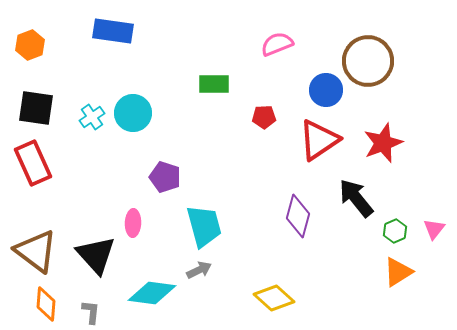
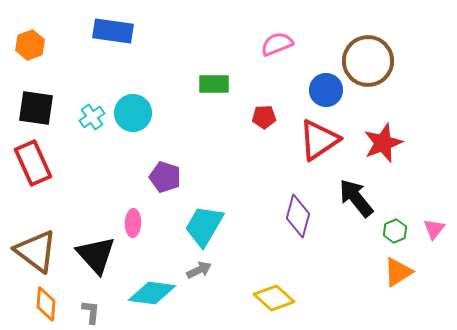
cyan trapezoid: rotated 135 degrees counterclockwise
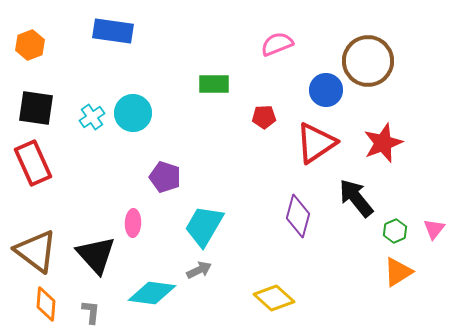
red triangle: moved 3 px left, 3 px down
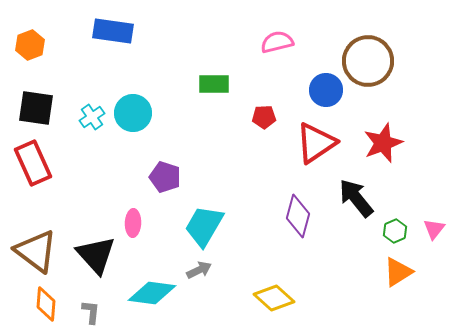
pink semicircle: moved 2 px up; rotated 8 degrees clockwise
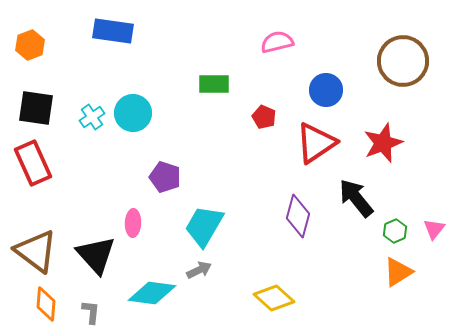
brown circle: moved 35 px right
red pentagon: rotated 25 degrees clockwise
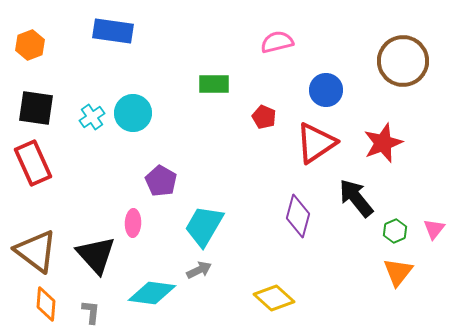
purple pentagon: moved 4 px left, 4 px down; rotated 12 degrees clockwise
orange triangle: rotated 20 degrees counterclockwise
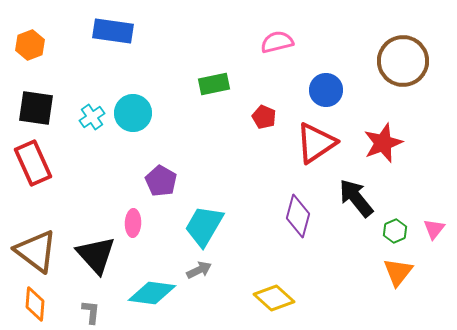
green rectangle: rotated 12 degrees counterclockwise
orange diamond: moved 11 px left
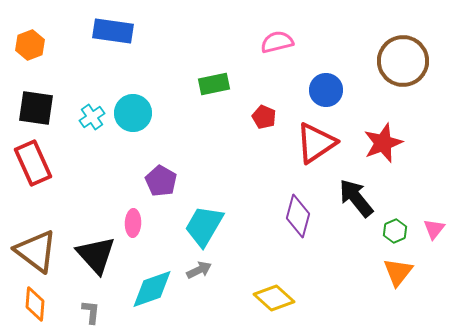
cyan diamond: moved 4 px up; rotated 27 degrees counterclockwise
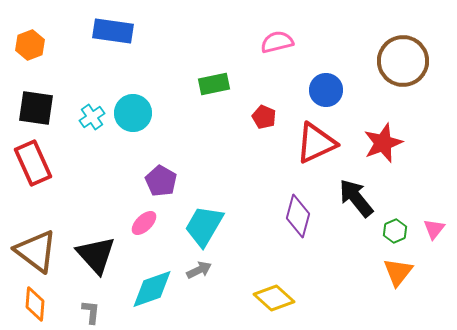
red triangle: rotated 9 degrees clockwise
pink ellipse: moved 11 px right; rotated 44 degrees clockwise
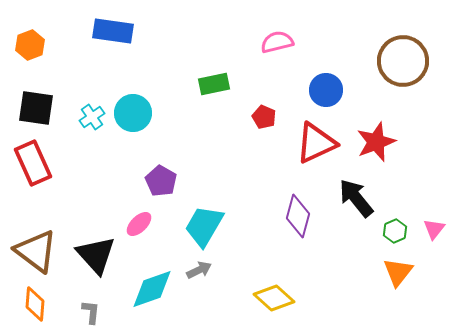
red star: moved 7 px left, 1 px up
pink ellipse: moved 5 px left, 1 px down
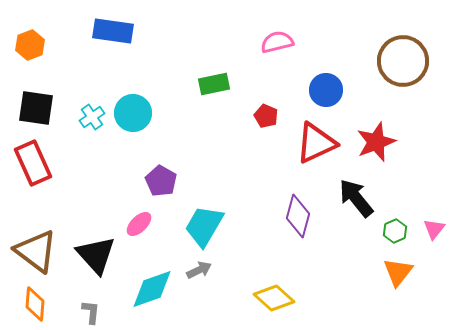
red pentagon: moved 2 px right, 1 px up
